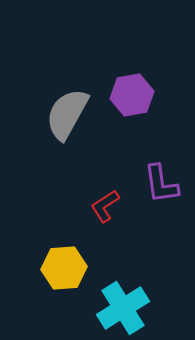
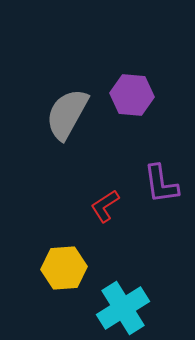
purple hexagon: rotated 15 degrees clockwise
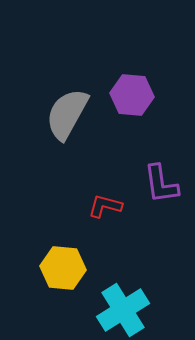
red L-shape: rotated 48 degrees clockwise
yellow hexagon: moved 1 px left; rotated 9 degrees clockwise
cyan cross: moved 2 px down
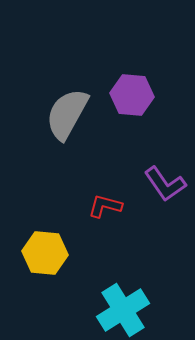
purple L-shape: moved 4 px right; rotated 27 degrees counterclockwise
yellow hexagon: moved 18 px left, 15 px up
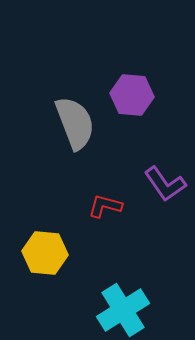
gray semicircle: moved 8 px right, 9 px down; rotated 130 degrees clockwise
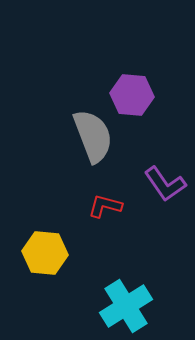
gray semicircle: moved 18 px right, 13 px down
cyan cross: moved 3 px right, 4 px up
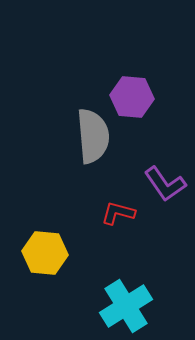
purple hexagon: moved 2 px down
gray semicircle: rotated 16 degrees clockwise
red L-shape: moved 13 px right, 7 px down
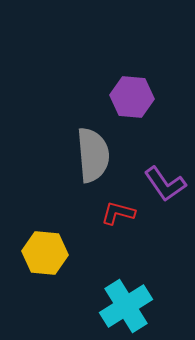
gray semicircle: moved 19 px down
